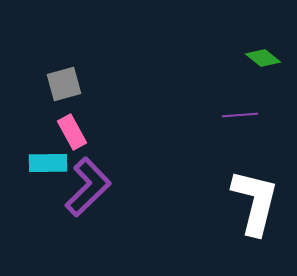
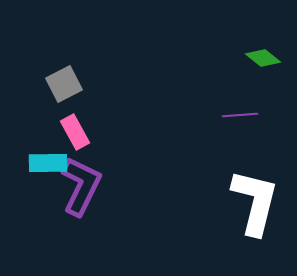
gray square: rotated 12 degrees counterclockwise
pink rectangle: moved 3 px right
purple L-shape: moved 7 px left, 1 px up; rotated 20 degrees counterclockwise
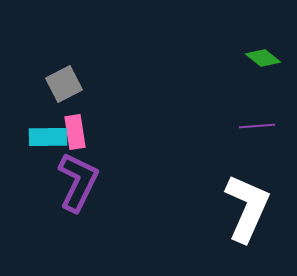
purple line: moved 17 px right, 11 px down
pink rectangle: rotated 20 degrees clockwise
cyan rectangle: moved 26 px up
purple L-shape: moved 3 px left, 4 px up
white L-shape: moved 8 px left, 6 px down; rotated 10 degrees clockwise
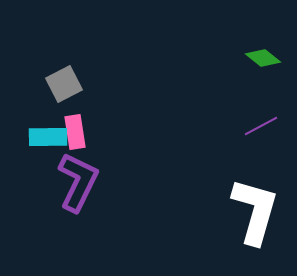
purple line: moved 4 px right; rotated 24 degrees counterclockwise
white L-shape: moved 8 px right, 3 px down; rotated 8 degrees counterclockwise
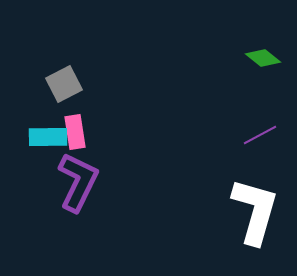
purple line: moved 1 px left, 9 px down
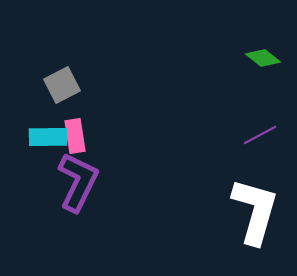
gray square: moved 2 px left, 1 px down
pink rectangle: moved 4 px down
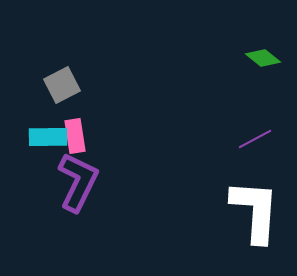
purple line: moved 5 px left, 4 px down
white L-shape: rotated 12 degrees counterclockwise
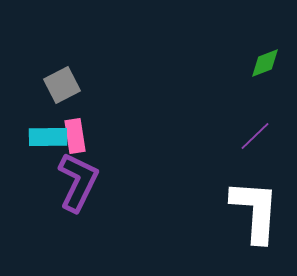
green diamond: moved 2 px right, 5 px down; rotated 60 degrees counterclockwise
purple line: moved 3 px up; rotated 16 degrees counterclockwise
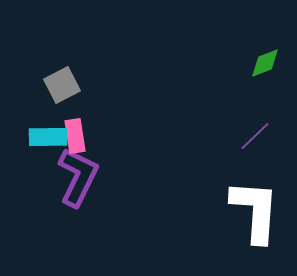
purple L-shape: moved 5 px up
